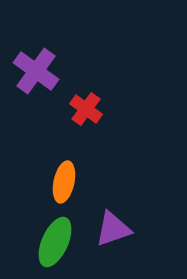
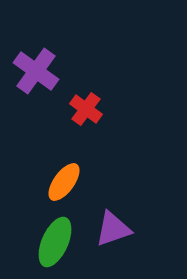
orange ellipse: rotated 24 degrees clockwise
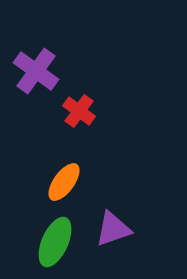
red cross: moved 7 px left, 2 px down
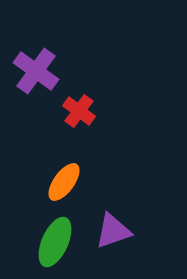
purple triangle: moved 2 px down
